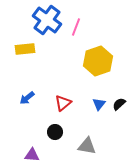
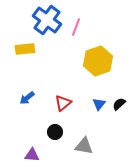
gray triangle: moved 3 px left
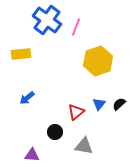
yellow rectangle: moved 4 px left, 5 px down
red triangle: moved 13 px right, 9 px down
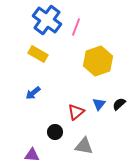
yellow rectangle: moved 17 px right; rotated 36 degrees clockwise
blue arrow: moved 6 px right, 5 px up
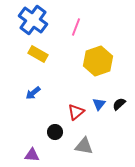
blue cross: moved 14 px left
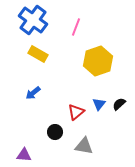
purple triangle: moved 8 px left
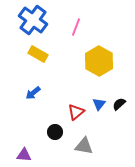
yellow hexagon: moved 1 px right; rotated 12 degrees counterclockwise
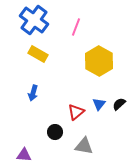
blue cross: moved 1 px right
blue arrow: rotated 35 degrees counterclockwise
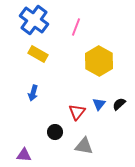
red triangle: moved 1 px right; rotated 12 degrees counterclockwise
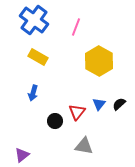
yellow rectangle: moved 3 px down
black circle: moved 11 px up
purple triangle: moved 2 px left; rotated 42 degrees counterclockwise
